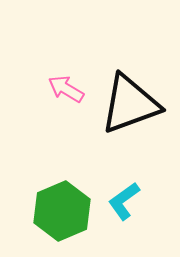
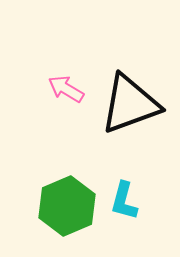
cyan L-shape: rotated 39 degrees counterclockwise
green hexagon: moved 5 px right, 5 px up
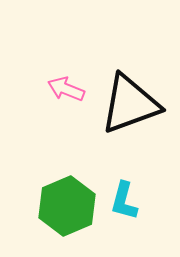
pink arrow: rotated 9 degrees counterclockwise
